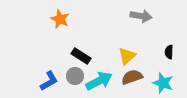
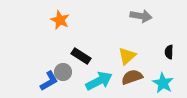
orange star: moved 1 px down
gray circle: moved 12 px left, 4 px up
cyan star: rotated 10 degrees clockwise
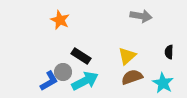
cyan arrow: moved 14 px left
